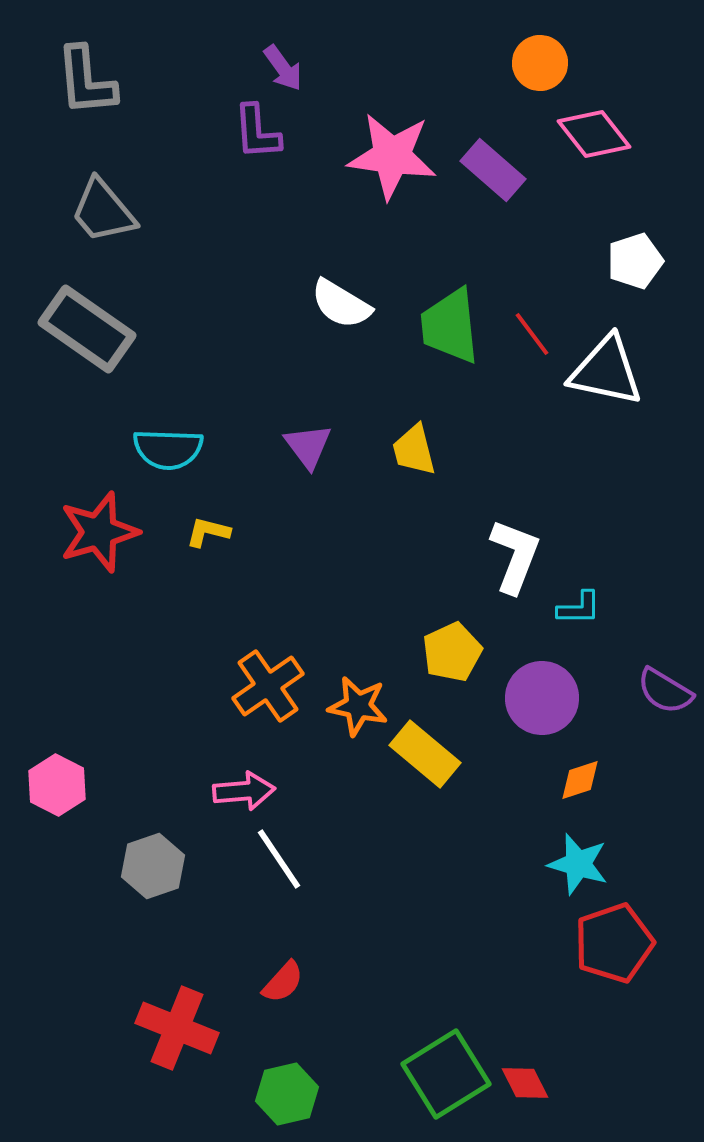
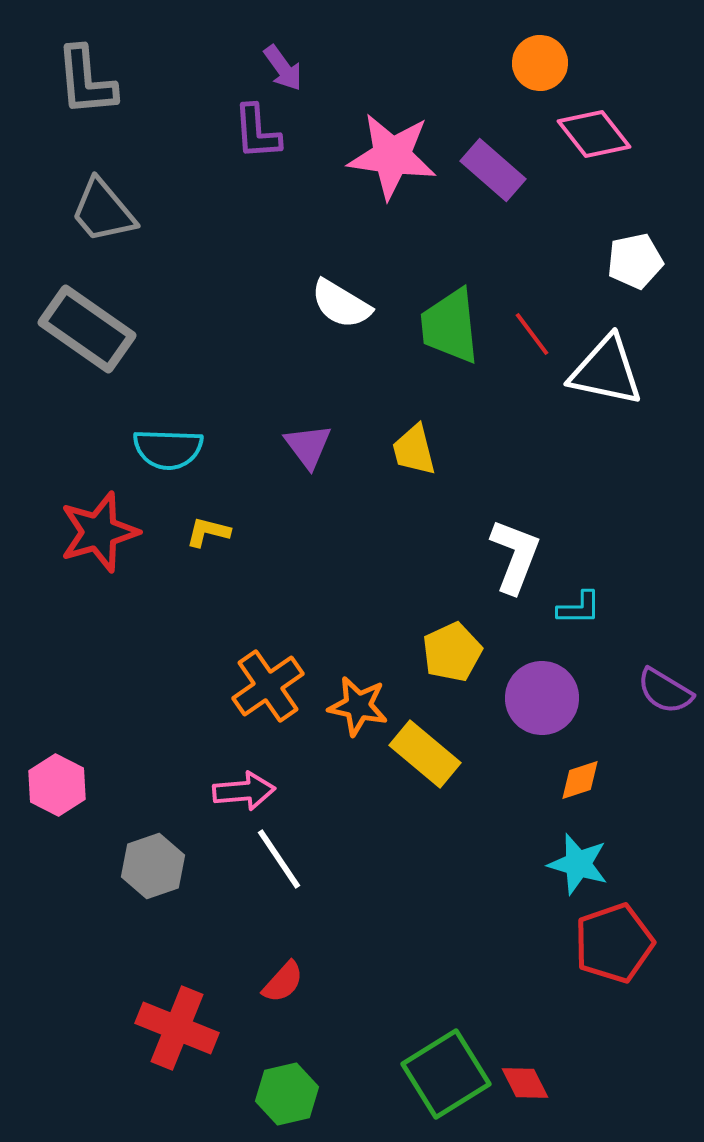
white pentagon: rotated 6 degrees clockwise
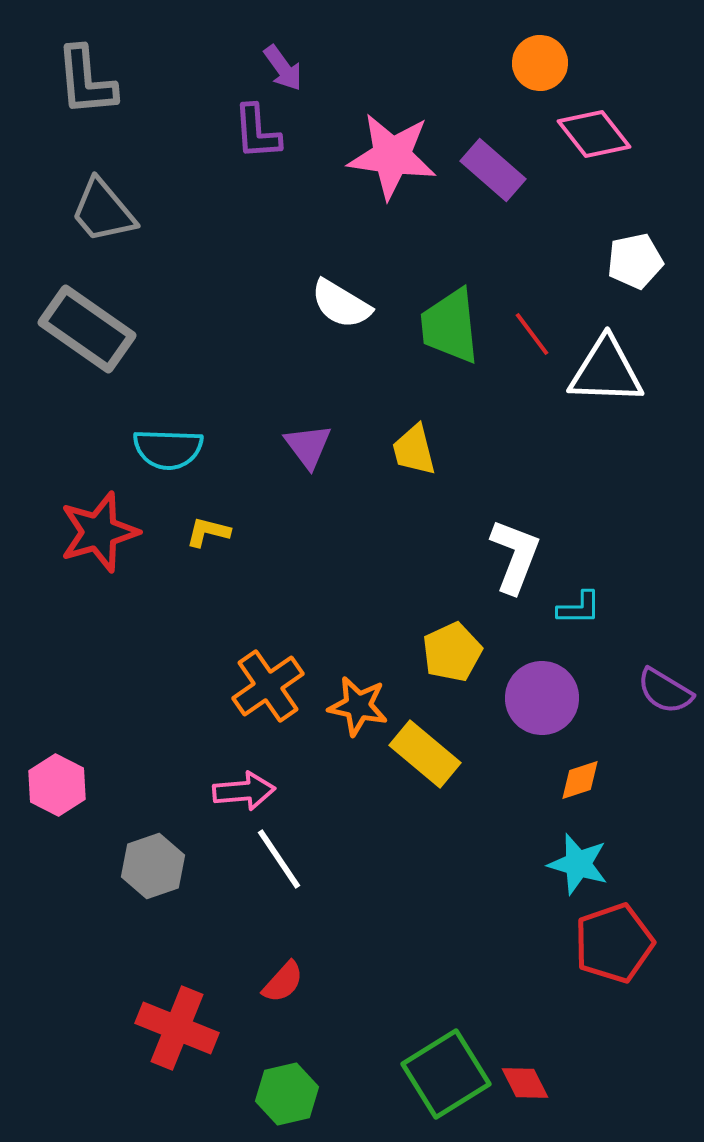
white triangle: rotated 10 degrees counterclockwise
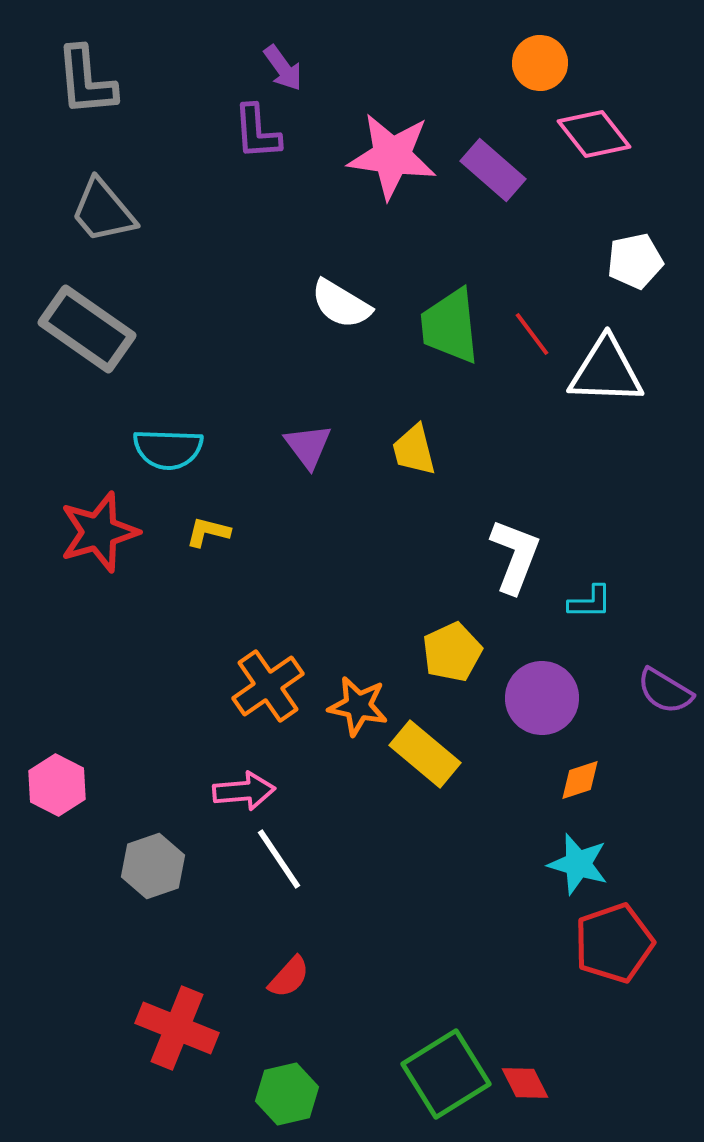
cyan L-shape: moved 11 px right, 6 px up
red semicircle: moved 6 px right, 5 px up
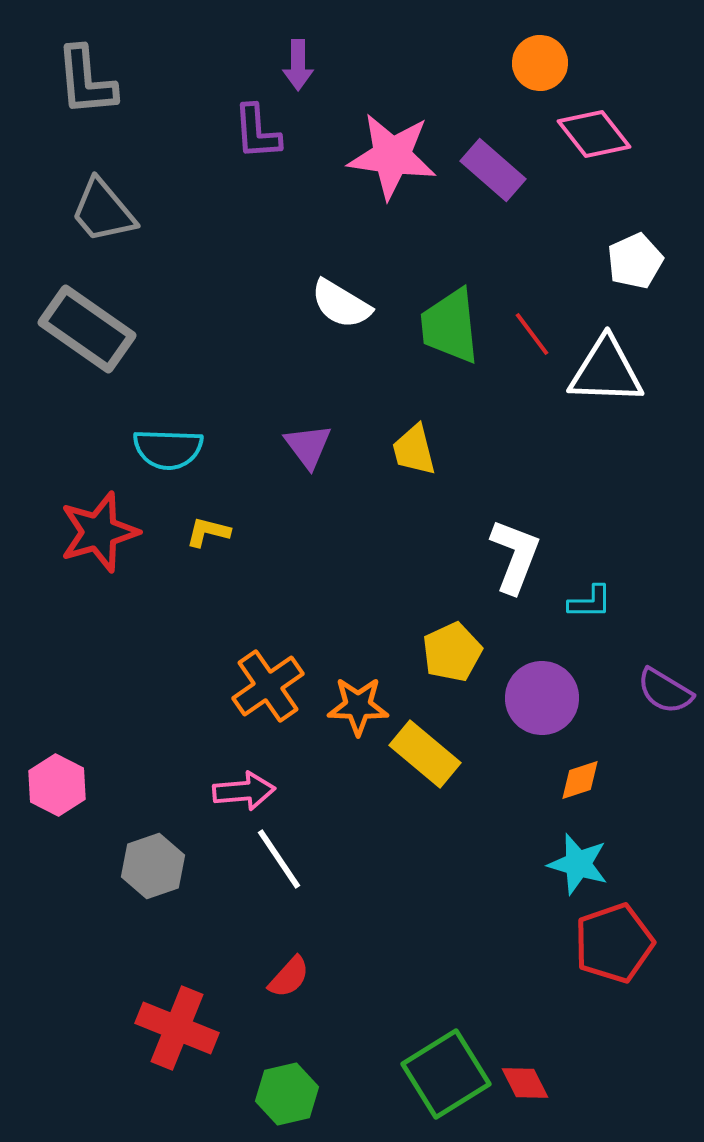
purple arrow: moved 15 px right, 3 px up; rotated 36 degrees clockwise
white pentagon: rotated 12 degrees counterclockwise
orange star: rotated 10 degrees counterclockwise
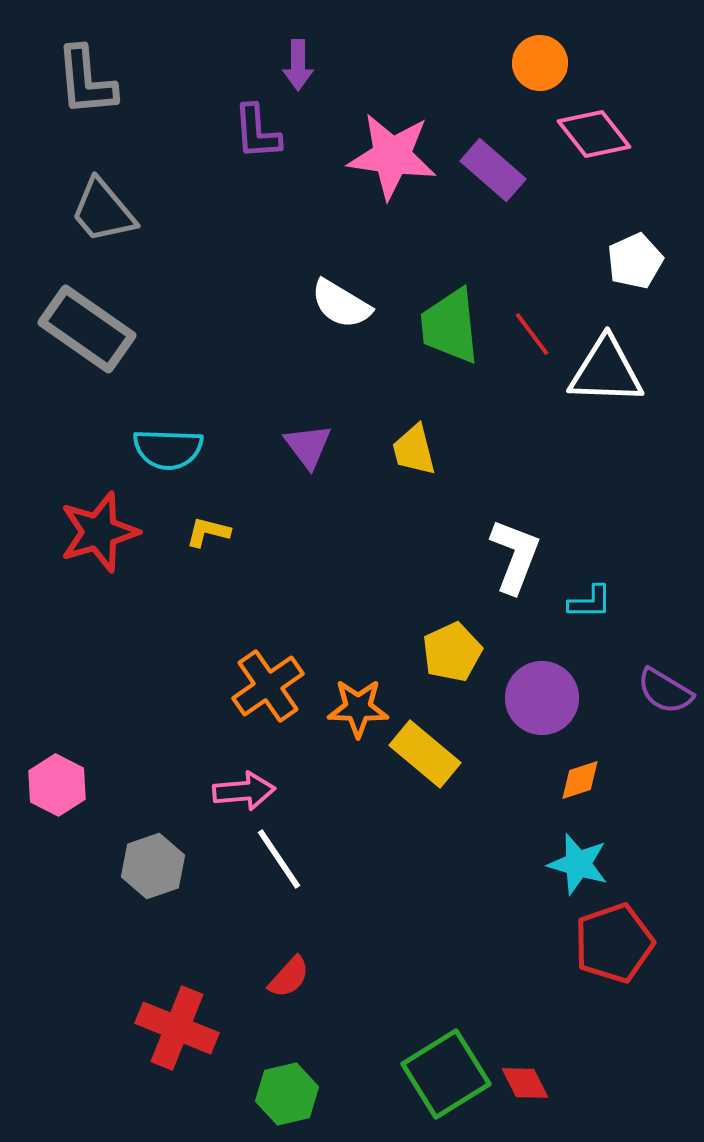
orange star: moved 2 px down
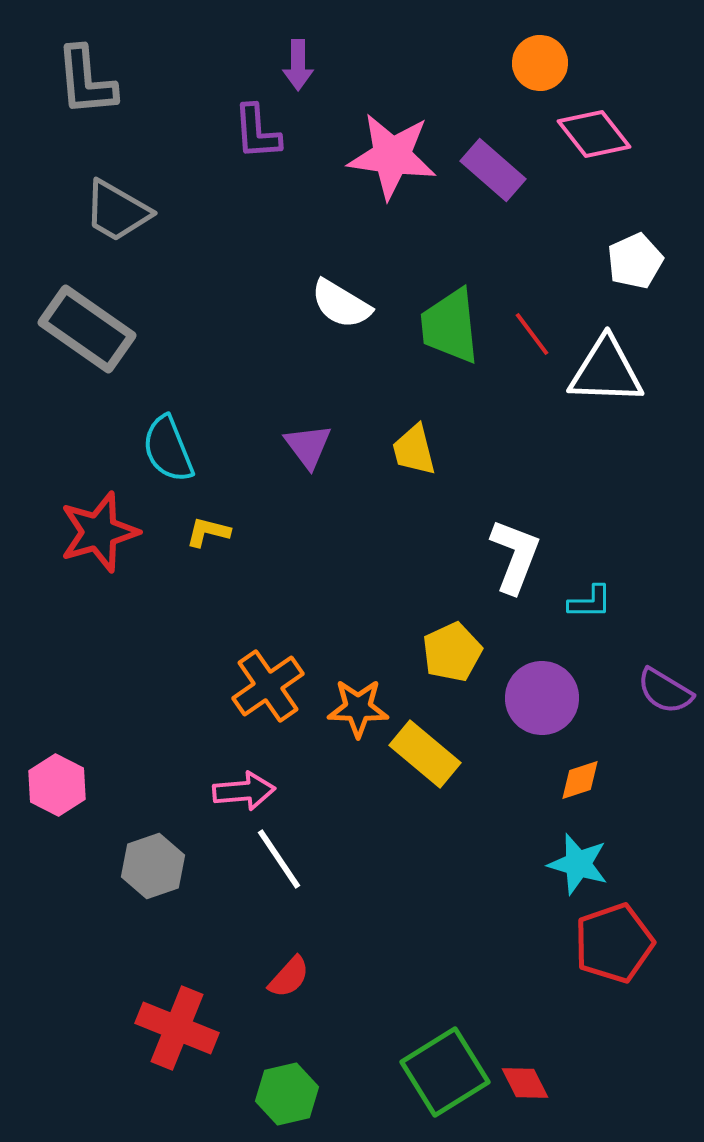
gray trapezoid: moved 14 px right; rotated 20 degrees counterclockwise
cyan semicircle: rotated 66 degrees clockwise
green square: moved 1 px left, 2 px up
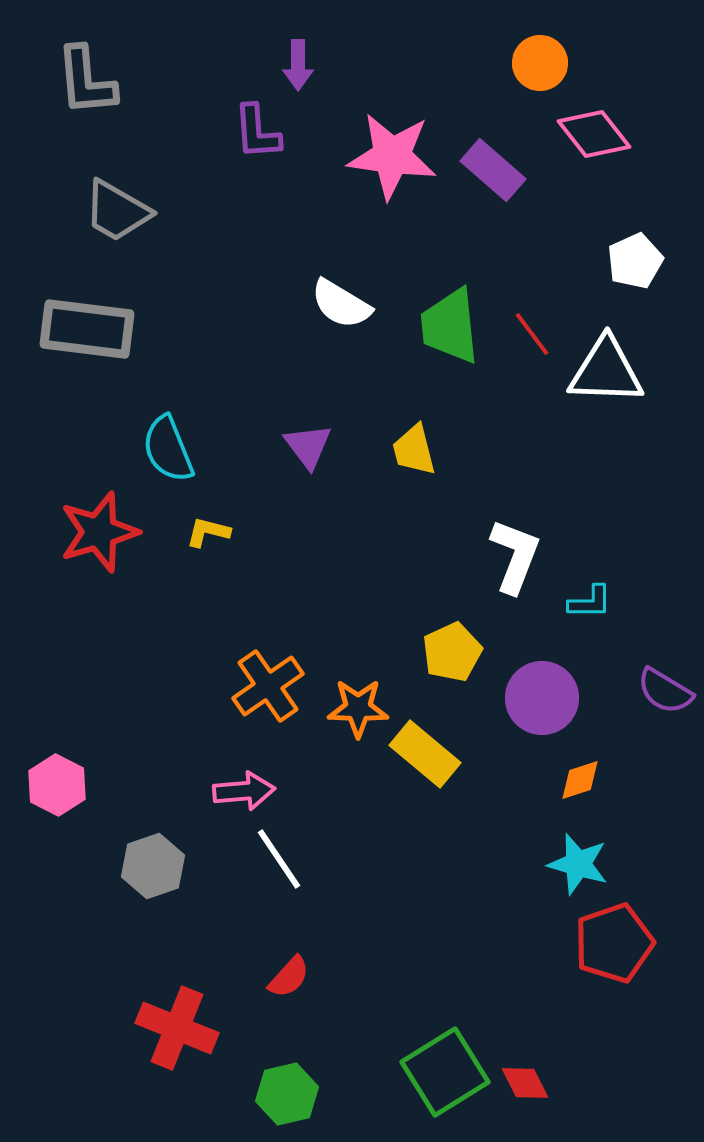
gray rectangle: rotated 28 degrees counterclockwise
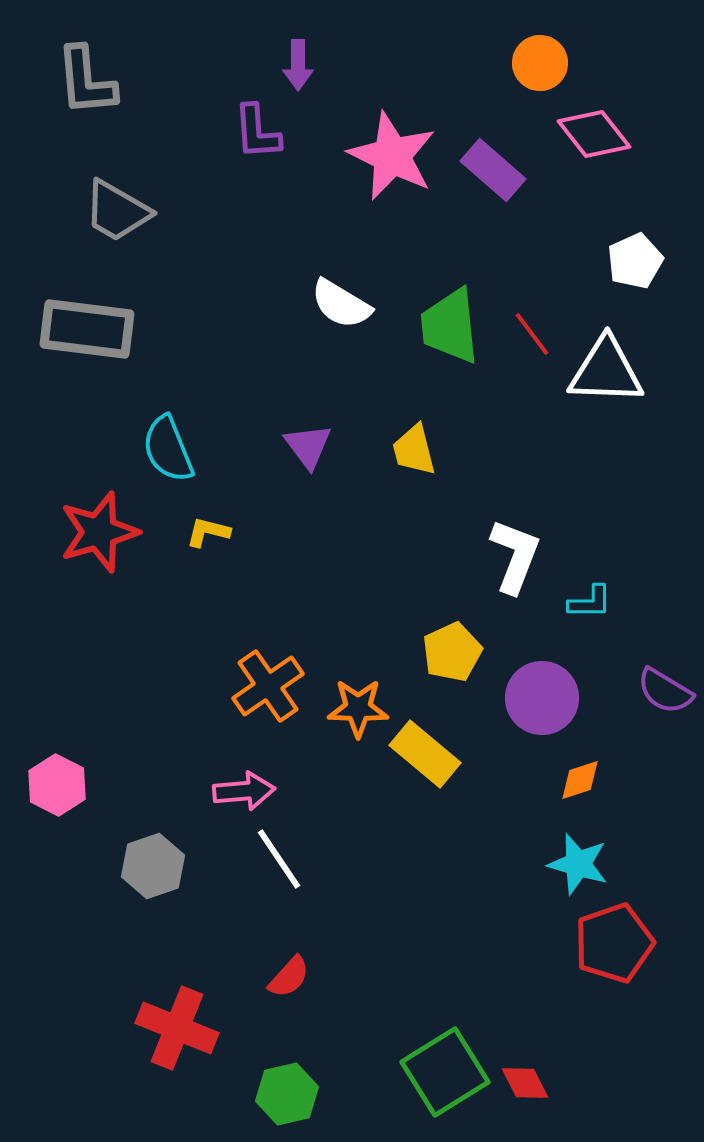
pink star: rotated 18 degrees clockwise
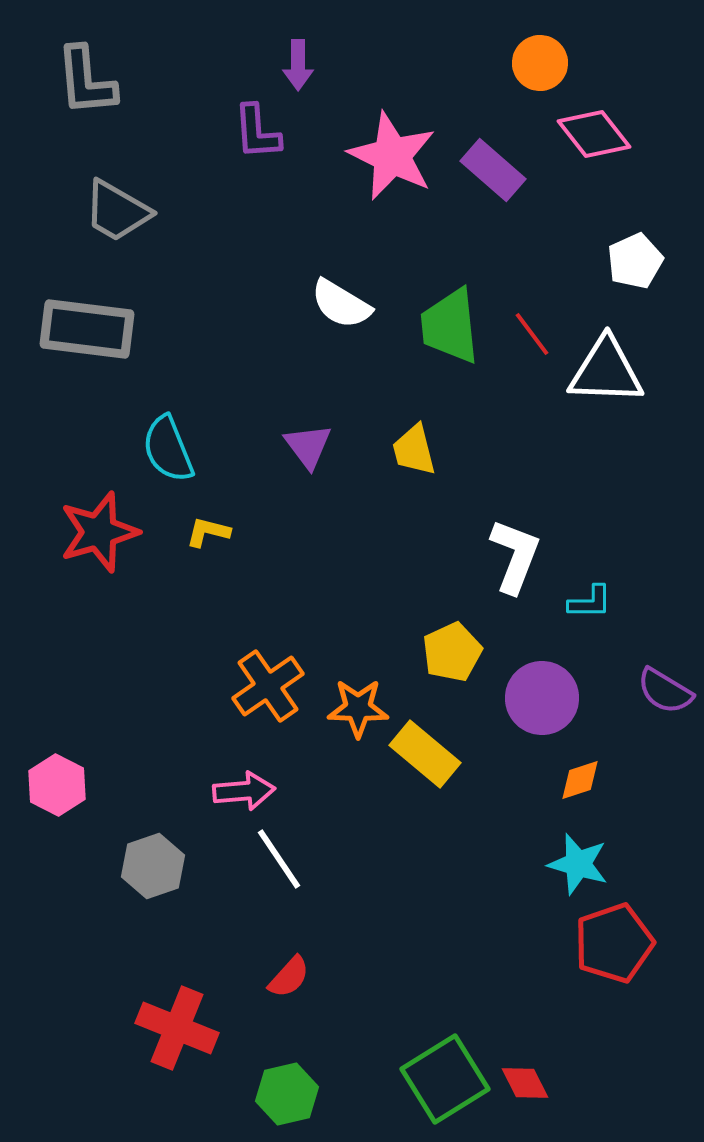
green square: moved 7 px down
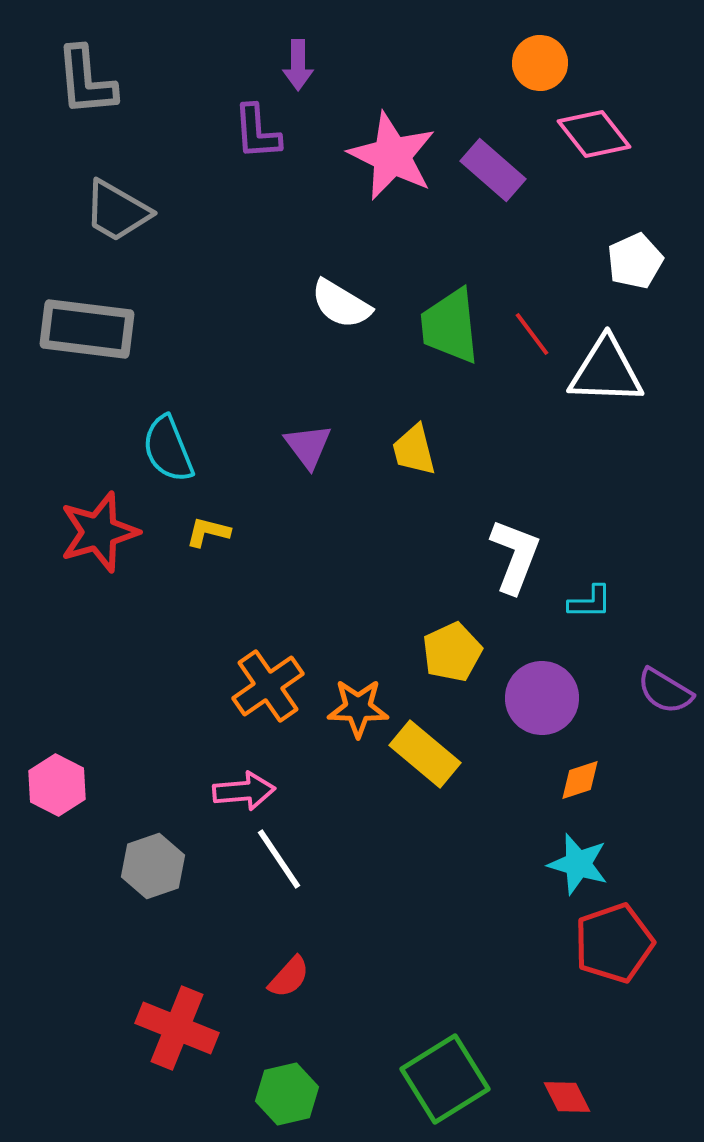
red diamond: moved 42 px right, 14 px down
